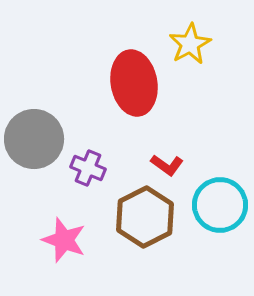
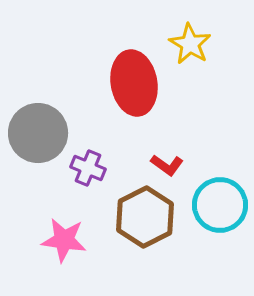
yellow star: rotated 12 degrees counterclockwise
gray circle: moved 4 px right, 6 px up
pink star: rotated 12 degrees counterclockwise
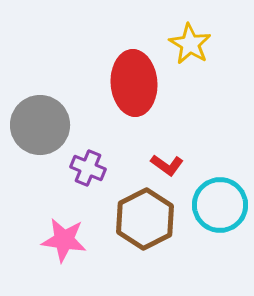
red ellipse: rotated 6 degrees clockwise
gray circle: moved 2 px right, 8 px up
brown hexagon: moved 2 px down
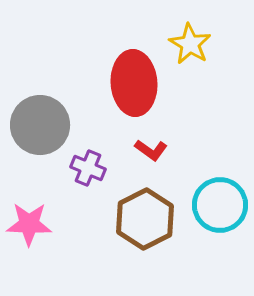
red L-shape: moved 16 px left, 15 px up
pink star: moved 35 px left, 16 px up; rotated 6 degrees counterclockwise
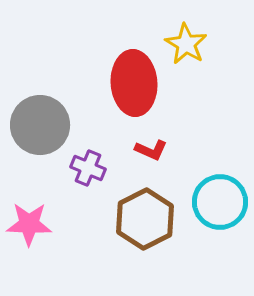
yellow star: moved 4 px left
red L-shape: rotated 12 degrees counterclockwise
cyan circle: moved 3 px up
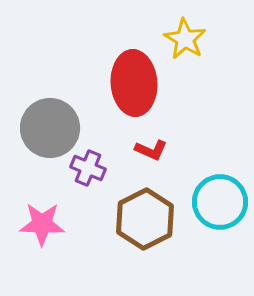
yellow star: moved 1 px left, 5 px up
gray circle: moved 10 px right, 3 px down
pink star: moved 13 px right
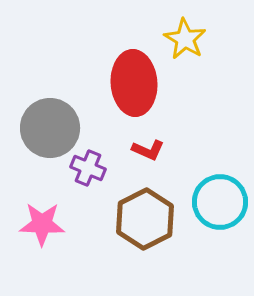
red L-shape: moved 3 px left
